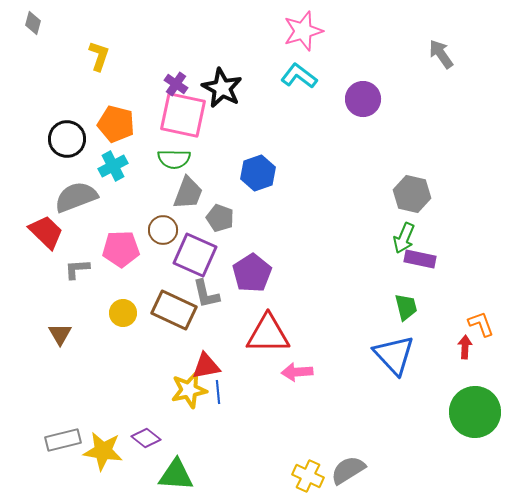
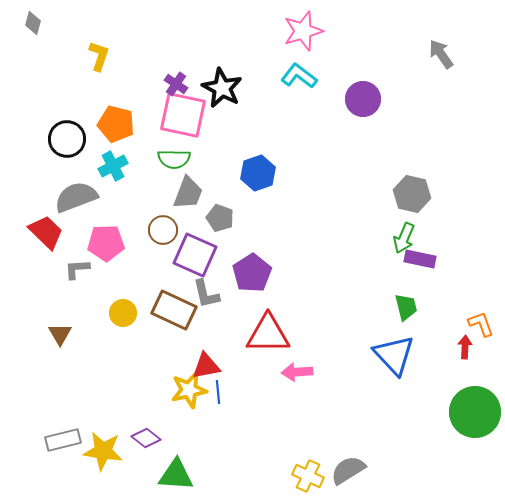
pink pentagon at (121, 249): moved 15 px left, 6 px up
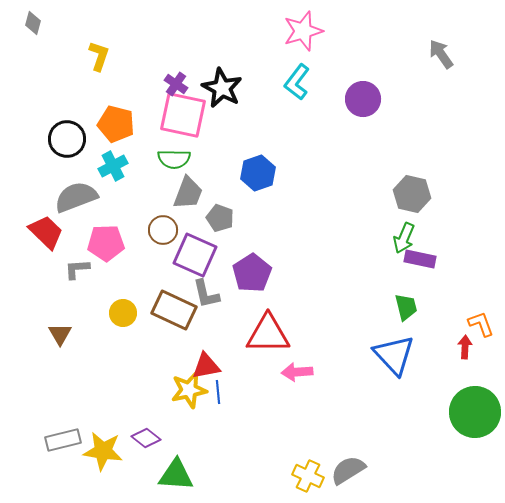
cyan L-shape at (299, 76): moved 2 px left, 6 px down; rotated 90 degrees counterclockwise
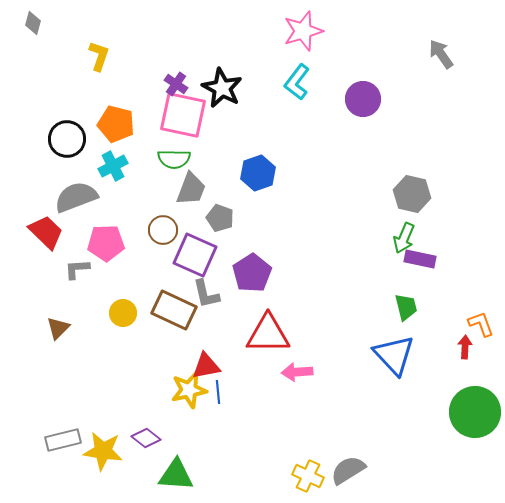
gray trapezoid at (188, 193): moved 3 px right, 4 px up
brown triangle at (60, 334): moved 2 px left, 6 px up; rotated 15 degrees clockwise
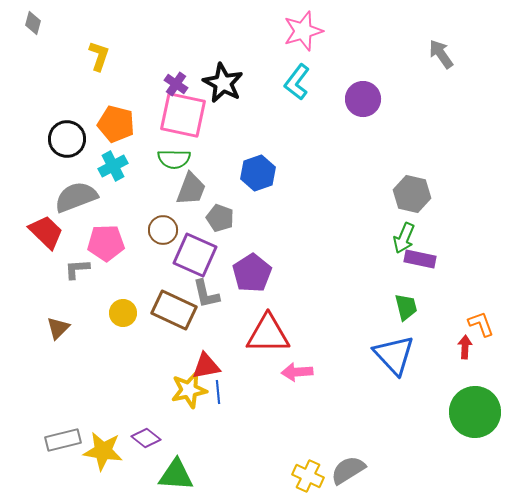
black star at (222, 88): moved 1 px right, 5 px up
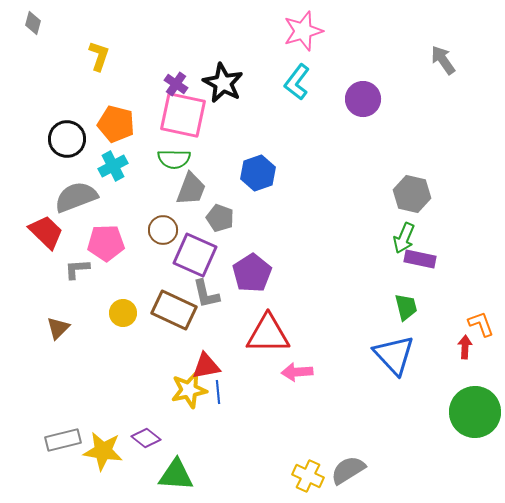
gray arrow at (441, 54): moved 2 px right, 6 px down
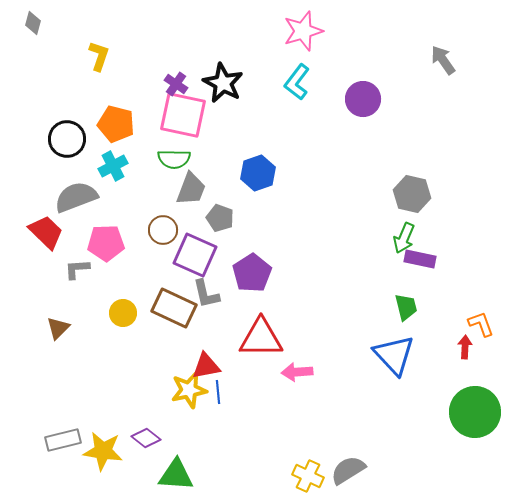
brown rectangle at (174, 310): moved 2 px up
red triangle at (268, 334): moved 7 px left, 4 px down
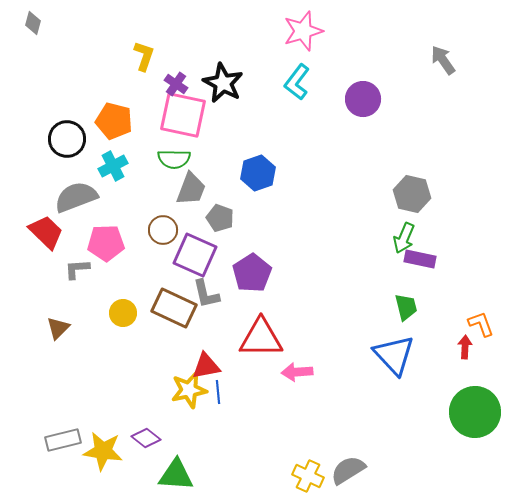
yellow L-shape at (99, 56): moved 45 px right
orange pentagon at (116, 124): moved 2 px left, 3 px up
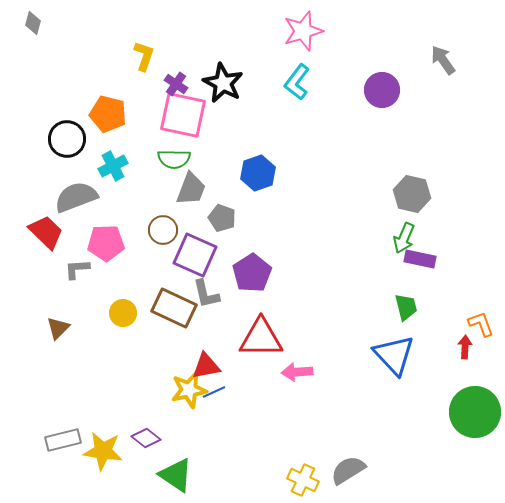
purple circle at (363, 99): moved 19 px right, 9 px up
orange pentagon at (114, 121): moved 6 px left, 7 px up
gray pentagon at (220, 218): moved 2 px right
blue line at (218, 392): moved 4 px left; rotated 70 degrees clockwise
green triangle at (176, 475): rotated 30 degrees clockwise
yellow cross at (308, 476): moved 5 px left, 4 px down
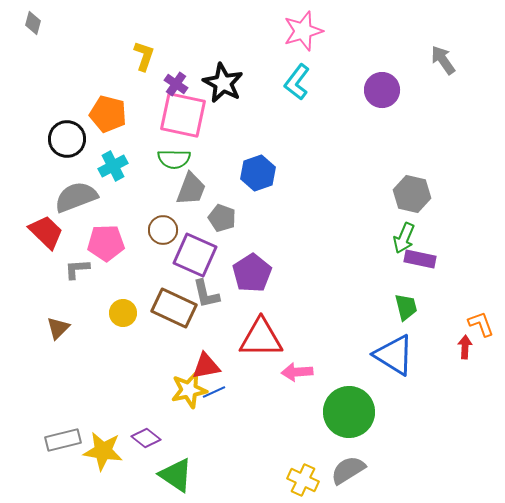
blue triangle at (394, 355): rotated 15 degrees counterclockwise
green circle at (475, 412): moved 126 px left
